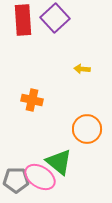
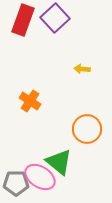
red rectangle: rotated 24 degrees clockwise
orange cross: moved 2 px left, 1 px down; rotated 20 degrees clockwise
gray pentagon: moved 3 px down
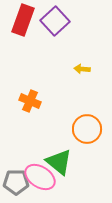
purple square: moved 3 px down
orange cross: rotated 10 degrees counterclockwise
gray pentagon: moved 1 px up
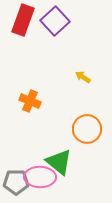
yellow arrow: moved 1 px right, 8 px down; rotated 28 degrees clockwise
pink ellipse: rotated 32 degrees counterclockwise
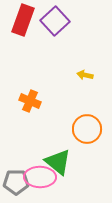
yellow arrow: moved 2 px right, 2 px up; rotated 21 degrees counterclockwise
green triangle: moved 1 px left
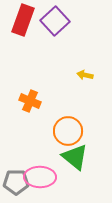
orange circle: moved 19 px left, 2 px down
green triangle: moved 17 px right, 5 px up
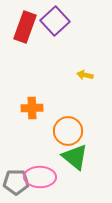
red rectangle: moved 2 px right, 7 px down
orange cross: moved 2 px right, 7 px down; rotated 25 degrees counterclockwise
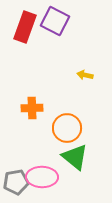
purple square: rotated 20 degrees counterclockwise
orange circle: moved 1 px left, 3 px up
pink ellipse: moved 2 px right
gray pentagon: rotated 10 degrees counterclockwise
